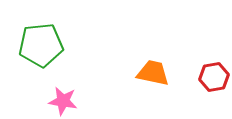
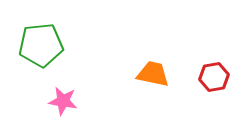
orange trapezoid: moved 1 px down
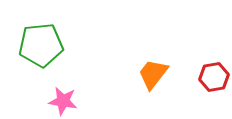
orange trapezoid: rotated 64 degrees counterclockwise
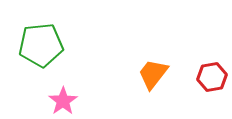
red hexagon: moved 2 px left
pink star: rotated 28 degrees clockwise
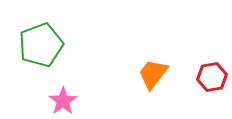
green pentagon: rotated 15 degrees counterclockwise
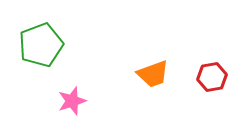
orange trapezoid: rotated 148 degrees counterclockwise
pink star: moved 9 px right; rotated 16 degrees clockwise
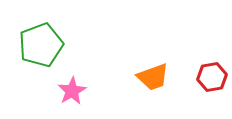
orange trapezoid: moved 3 px down
pink star: moved 10 px up; rotated 12 degrees counterclockwise
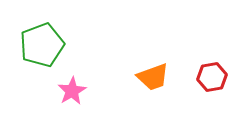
green pentagon: moved 1 px right
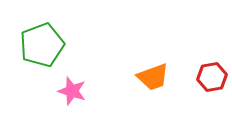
pink star: rotated 24 degrees counterclockwise
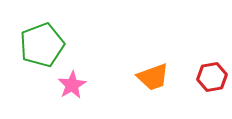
pink star: moved 6 px up; rotated 24 degrees clockwise
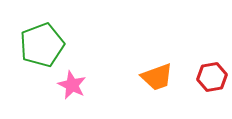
orange trapezoid: moved 4 px right
pink star: rotated 16 degrees counterclockwise
